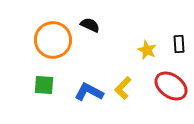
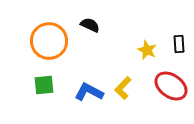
orange circle: moved 4 px left, 1 px down
green square: rotated 10 degrees counterclockwise
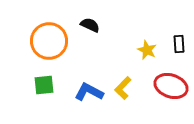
red ellipse: rotated 16 degrees counterclockwise
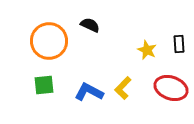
red ellipse: moved 2 px down
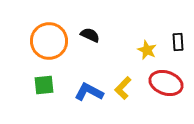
black semicircle: moved 10 px down
black rectangle: moved 1 px left, 2 px up
red ellipse: moved 5 px left, 5 px up
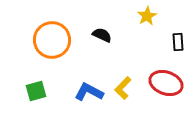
black semicircle: moved 12 px right
orange circle: moved 3 px right, 1 px up
yellow star: moved 34 px up; rotated 18 degrees clockwise
green square: moved 8 px left, 6 px down; rotated 10 degrees counterclockwise
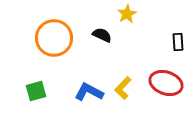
yellow star: moved 20 px left, 2 px up
orange circle: moved 2 px right, 2 px up
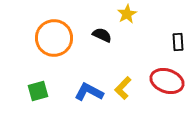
red ellipse: moved 1 px right, 2 px up
green square: moved 2 px right
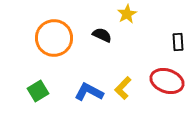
green square: rotated 15 degrees counterclockwise
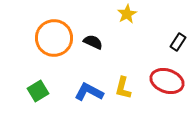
black semicircle: moved 9 px left, 7 px down
black rectangle: rotated 36 degrees clockwise
yellow L-shape: rotated 30 degrees counterclockwise
